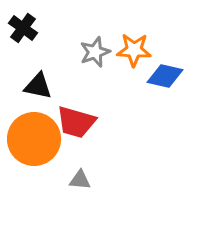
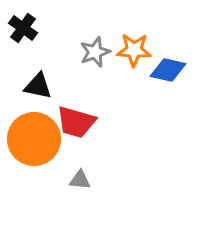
blue diamond: moved 3 px right, 6 px up
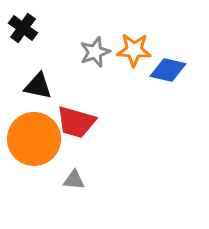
gray triangle: moved 6 px left
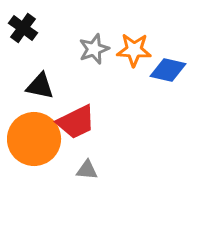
gray star: moved 1 px left, 3 px up
black triangle: moved 2 px right
red trapezoid: rotated 42 degrees counterclockwise
gray triangle: moved 13 px right, 10 px up
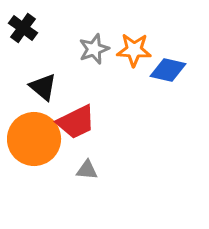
black triangle: moved 3 px right, 1 px down; rotated 28 degrees clockwise
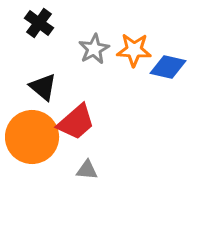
black cross: moved 16 px right, 5 px up
gray star: rotated 8 degrees counterclockwise
blue diamond: moved 3 px up
red trapezoid: rotated 15 degrees counterclockwise
orange circle: moved 2 px left, 2 px up
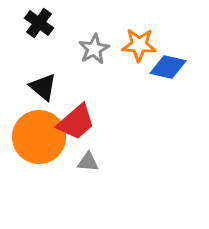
orange star: moved 5 px right, 5 px up
orange circle: moved 7 px right
gray triangle: moved 1 px right, 8 px up
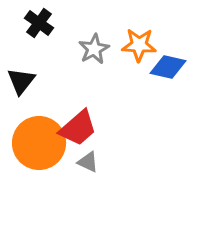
black triangle: moved 22 px left, 6 px up; rotated 28 degrees clockwise
red trapezoid: moved 2 px right, 6 px down
orange circle: moved 6 px down
gray triangle: rotated 20 degrees clockwise
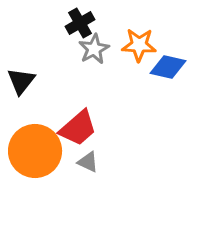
black cross: moved 41 px right; rotated 24 degrees clockwise
orange circle: moved 4 px left, 8 px down
